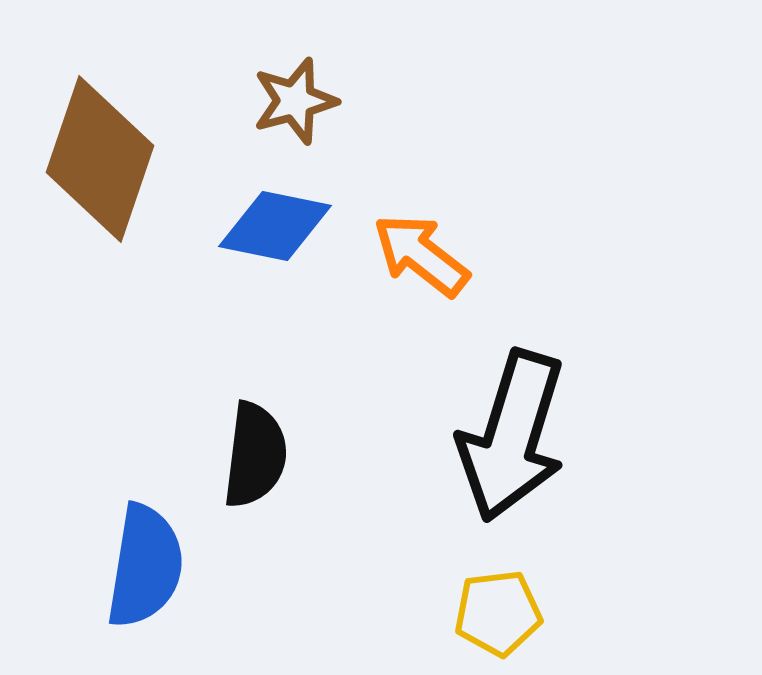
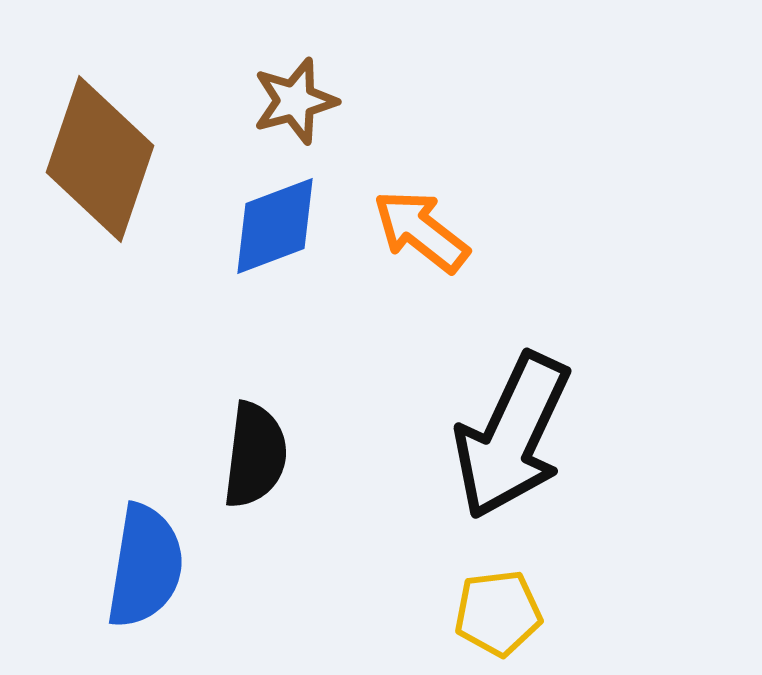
blue diamond: rotated 32 degrees counterclockwise
orange arrow: moved 24 px up
black arrow: rotated 8 degrees clockwise
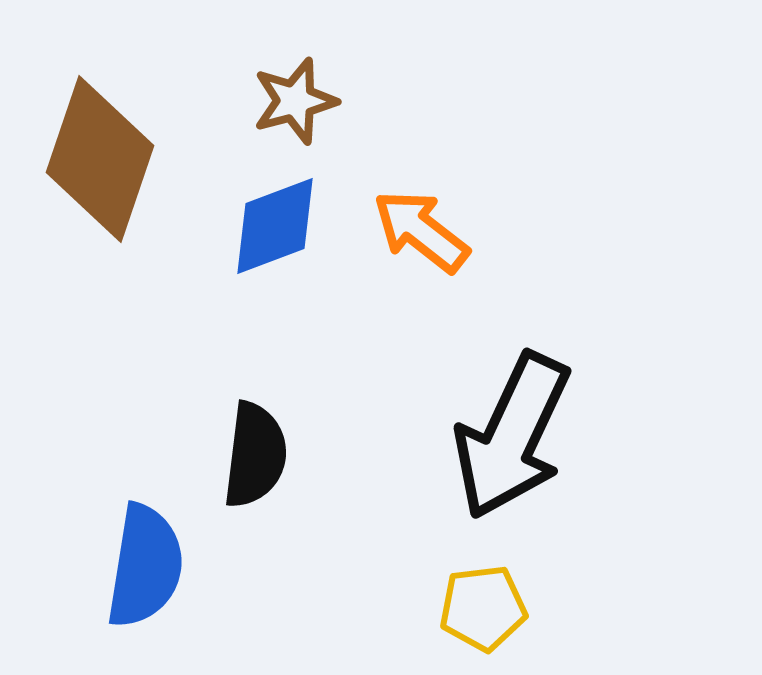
yellow pentagon: moved 15 px left, 5 px up
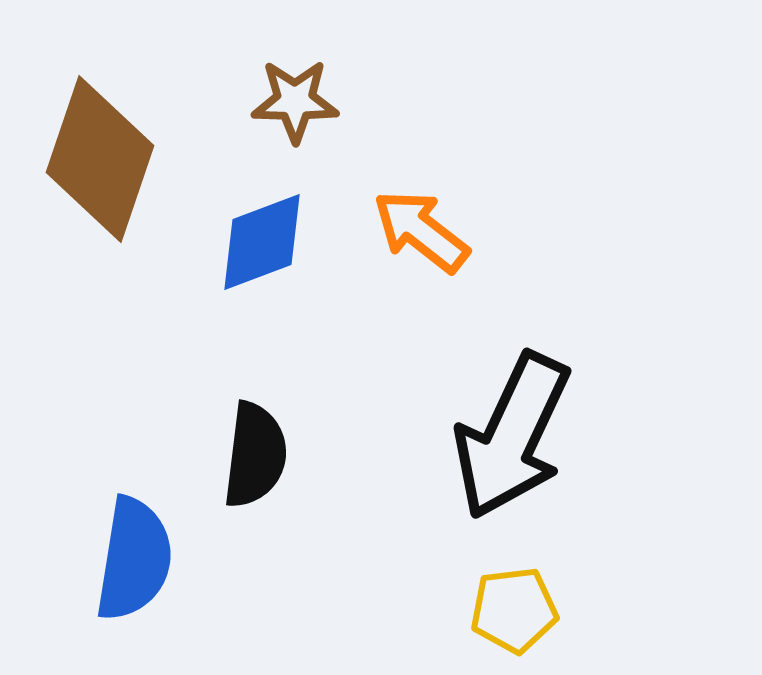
brown star: rotated 16 degrees clockwise
blue diamond: moved 13 px left, 16 px down
blue semicircle: moved 11 px left, 7 px up
yellow pentagon: moved 31 px right, 2 px down
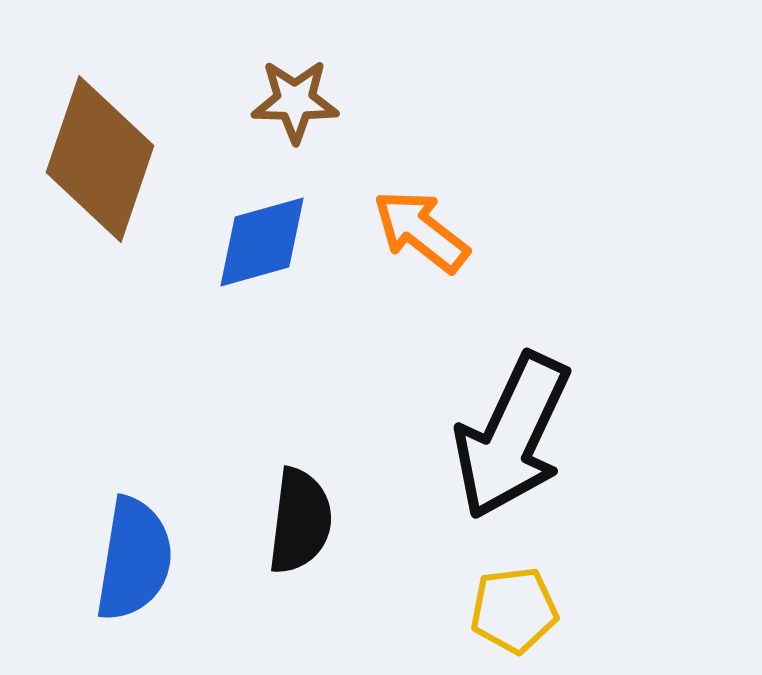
blue diamond: rotated 5 degrees clockwise
black semicircle: moved 45 px right, 66 px down
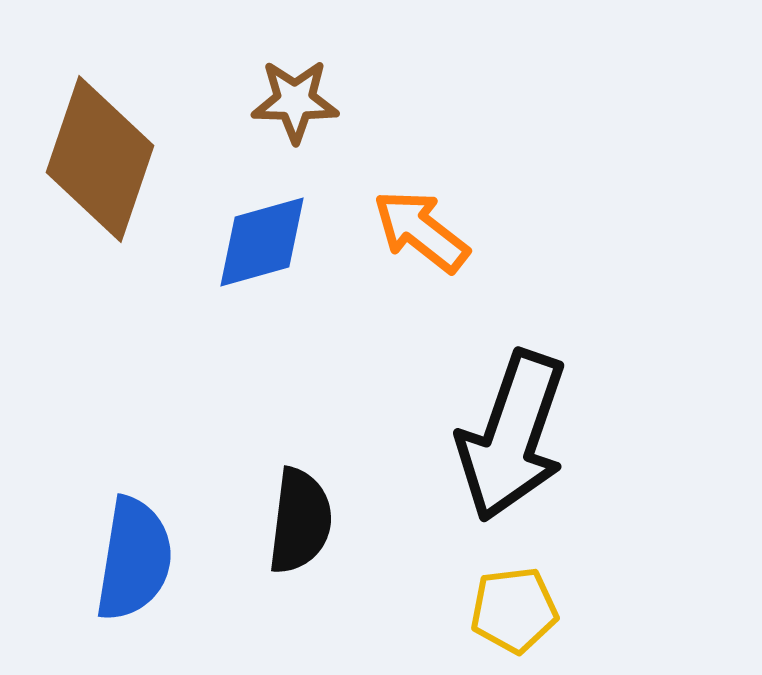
black arrow: rotated 6 degrees counterclockwise
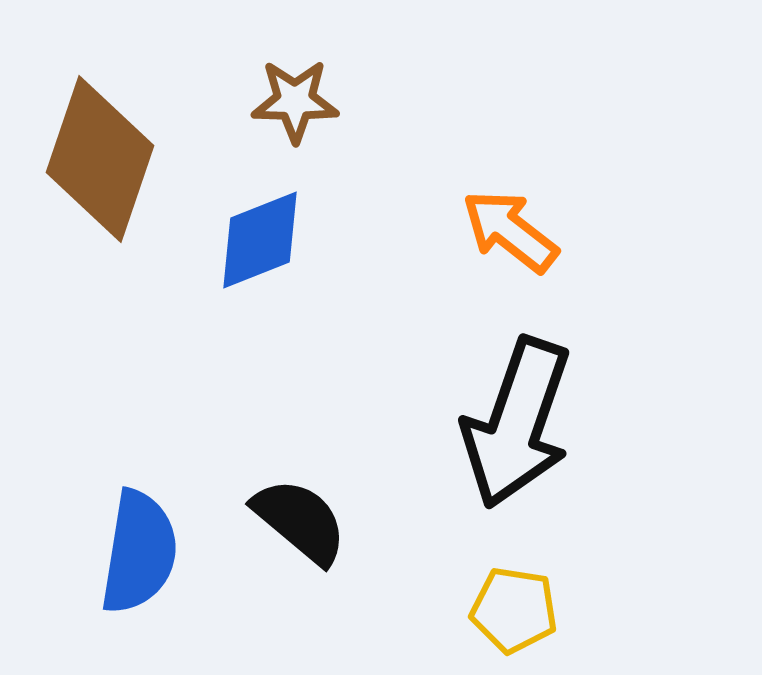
orange arrow: moved 89 px right
blue diamond: moved 2 px left, 2 px up; rotated 6 degrees counterclockwise
black arrow: moved 5 px right, 13 px up
black semicircle: rotated 57 degrees counterclockwise
blue semicircle: moved 5 px right, 7 px up
yellow pentagon: rotated 16 degrees clockwise
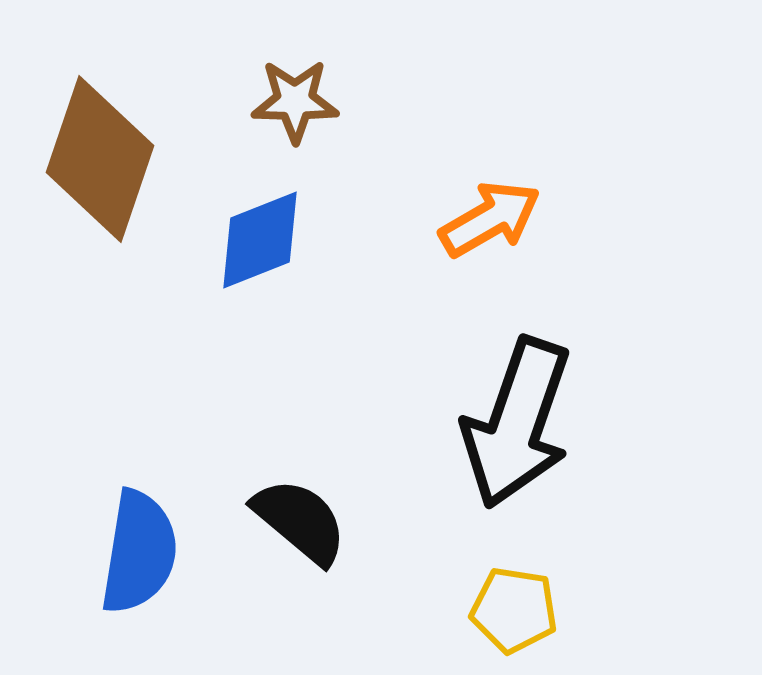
orange arrow: moved 20 px left, 12 px up; rotated 112 degrees clockwise
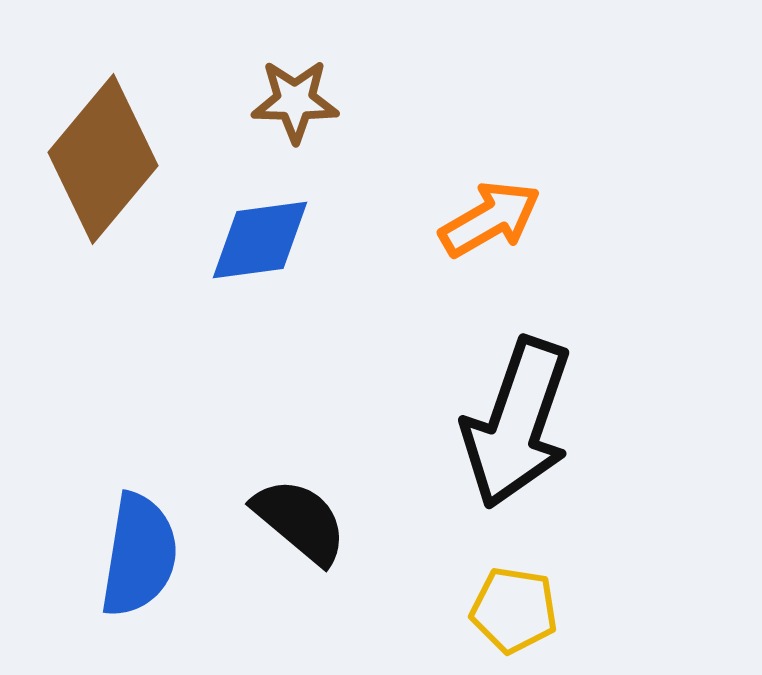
brown diamond: moved 3 px right; rotated 21 degrees clockwise
blue diamond: rotated 14 degrees clockwise
blue semicircle: moved 3 px down
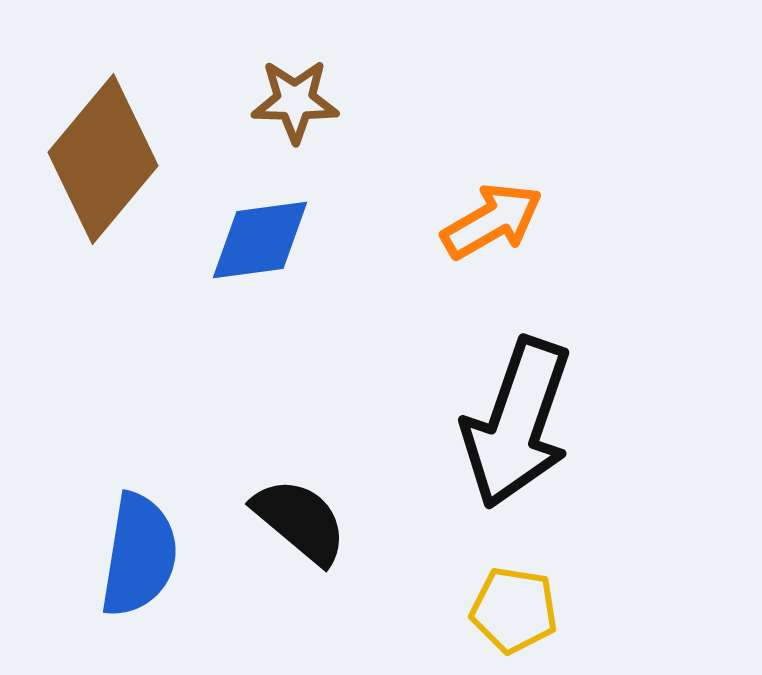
orange arrow: moved 2 px right, 2 px down
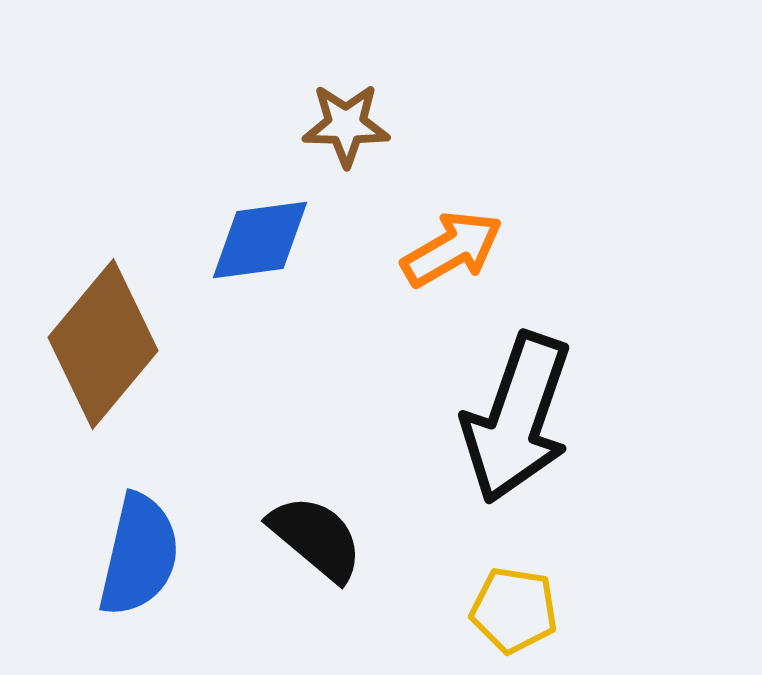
brown star: moved 51 px right, 24 px down
brown diamond: moved 185 px down
orange arrow: moved 40 px left, 28 px down
black arrow: moved 5 px up
black semicircle: moved 16 px right, 17 px down
blue semicircle: rotated 4 degrees clockwise
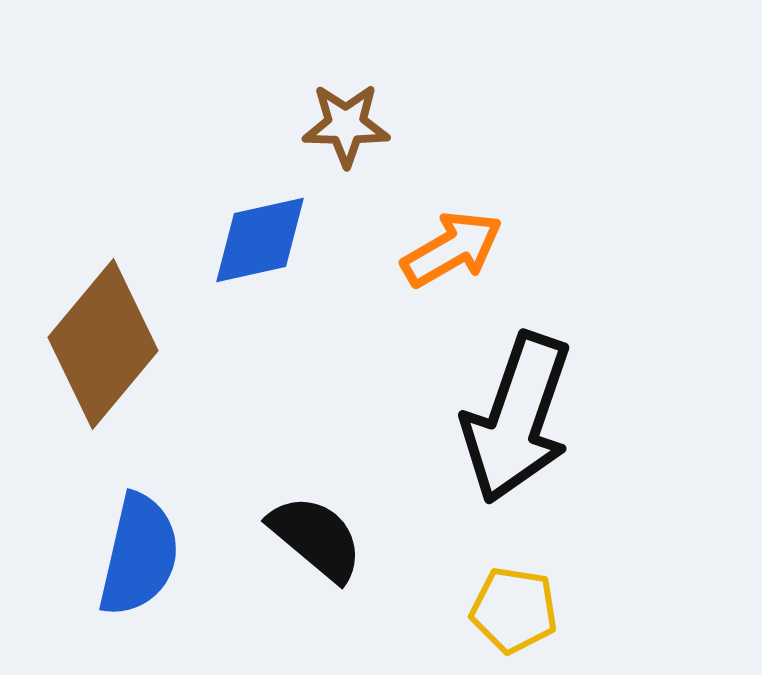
blue diamond: rotated 5 degrees counterclockwise
